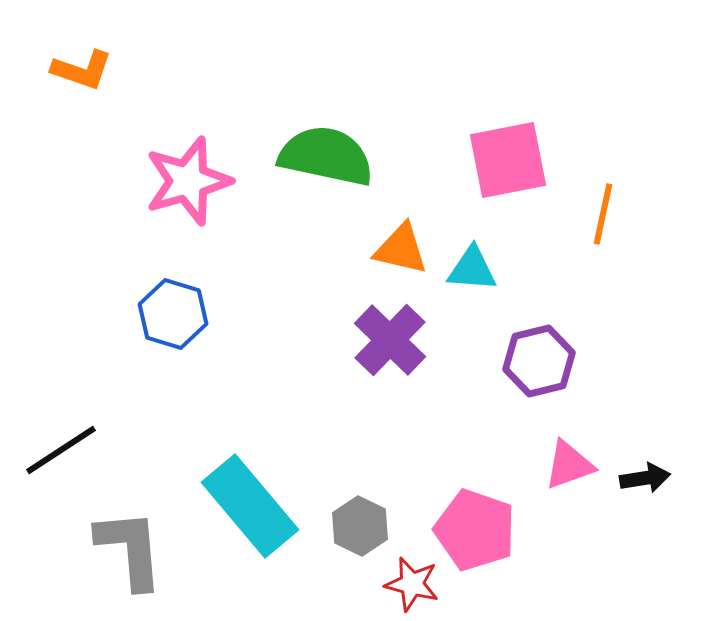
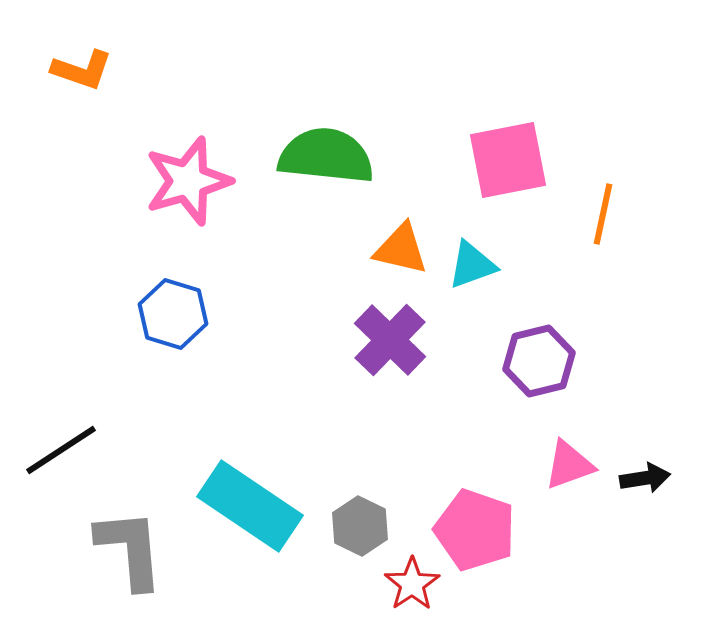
green semicircle: rotated 6 degrees counterclockwise
cyan triangle: moved 4 px up; rotated 24 degrees counterclockwise
cyan rectangle: rotated 16 degrees counterclockwise
red star: rotated 24 degrees clockwise
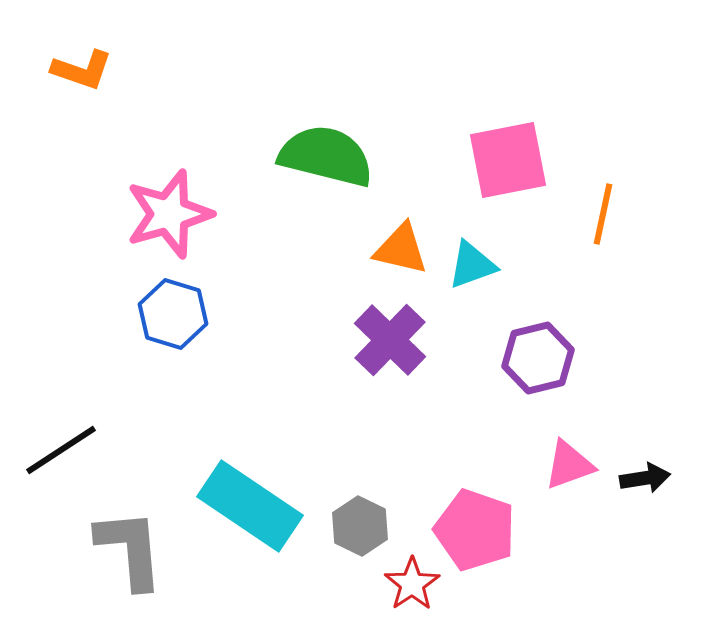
green semicircle: rotated 8 degrees clockwise
pink star: moved 19 px left, 33 px down
purple hexagon: moved 1 px left, 3 px up
